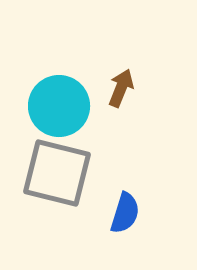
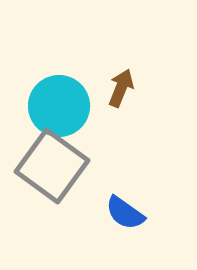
gray square: moved 5 px left, 7 px up; rotated 22 degrees clockwise
blue semicircle: rotated 108 degrees clockwise
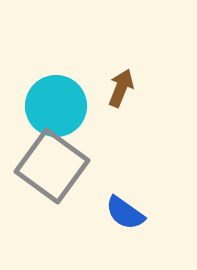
cyan circle: moved 3 px left
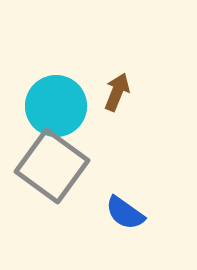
brown arrow: moved 4 px left, 4 px down
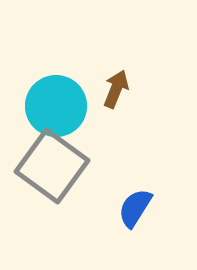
brown arrow: moved 1 px left, 3 px up
blue semicircle: moved 10 px right, 5 px up; rotated 87 degrees clockwise
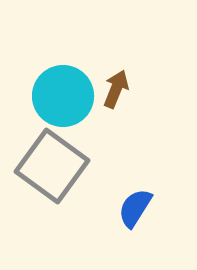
cyan circle: moved 7 px right, 10 px up
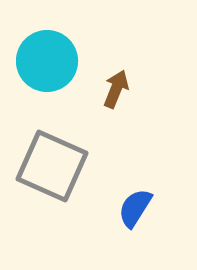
cyan circle: moved 16 px left, 35 px up
gray square: rotated 12 degrees counterclockwise
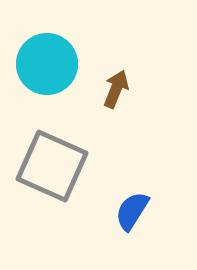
cyan circle: moved 3 px down
blue semicircle: moved 3 px left, 3 px down
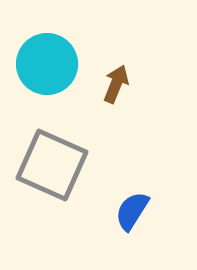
brown arrow: moved 5 px up
gray square: moved 1 px up
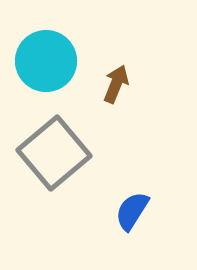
cyan circle: moved 1 px left, 3 px up
gray square: moved 2 px right, 12 px up; rotated 26 degrees clockwise
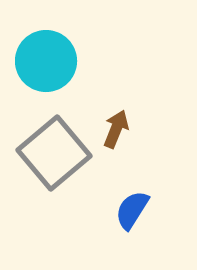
brown arrow: moved 45 px down
blue semicircle: moved 1 px up
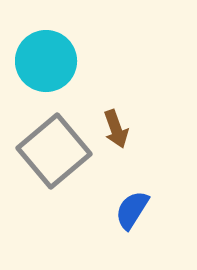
brown arrow: rotated 138 degrees clockwise
gray square: moved 2 px up
